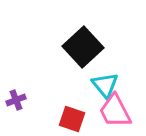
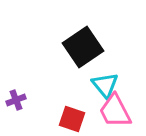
black square: rotated 9 degrees clockwise
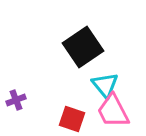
pink trapezoid: moved 2 px left
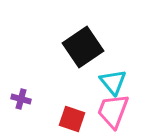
cyan triangle: moved 8 px right, 3 px up
purple cross: moved 5 px right, 1 px up; rotated 36 degrees clockwise
pink trapezoid: rotated 48 degrees clockwise
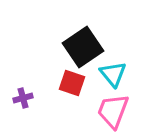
cyan triangle: moved 8 px up
purple cross: moved 2 px right, 1 px up; rotated 30 degrees counterclockwise
red square: moved 36 px up
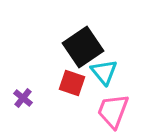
cyan triangle: moved 9 px left, 2 px up
purple cross: rotated 36 degrees counterclockwise
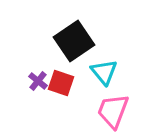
black square: moved 9 px left, 6 px up
red square: moved 11 px left
purple cross: moved 15 px right, 17 px up
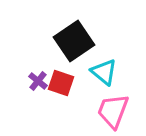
cyan triangle: rotated 12 degrees counterclockwise
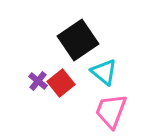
black square: moved 4 px right, 1 px up
red square: rotated 32 degrees clockwise
pink trapezoid: moved 2 px left
